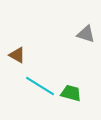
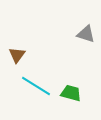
brown triangle: rotated 36 degrees clockwise
cyan line: moved 4 px left
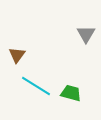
gray triangle: rotated 42 degrees clockwise
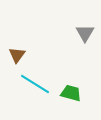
gray triangle: moved 1 px left, 1 px up
cyan line: moved 1 px left, 2 px up
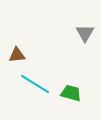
brown triangle: rotated 48 degrees clockwise
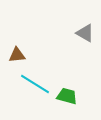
gray triangle: rotated 30 degrees counterclockwise
green trapezoid: moved 4 px left, 3 px down
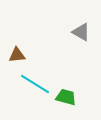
gray triangle: moved 4 px left, 1 px up
green trapezoid: moved 1 px left, 1 px down
